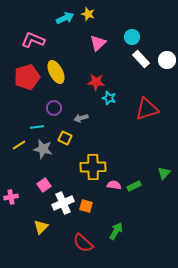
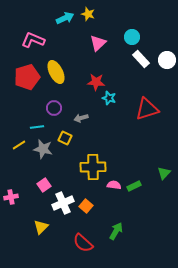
orange square: rotated 24 degrees clockwise
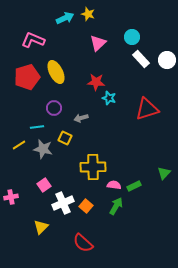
green arrow: moved 25 px up
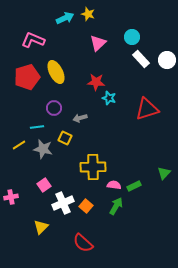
gray arrow: moved 1 px left
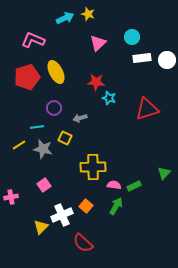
white rectangle: moved 1 px right, 1 px up; rotated 54 degrees counterclockwise
white cross: moved 1 px left, 12 px down
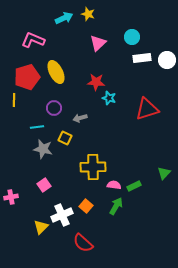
cyan arrow: moved 1 px left
yellow line: moved 5 px left, 45 px up; rotated 56 degrees counterclockwise
